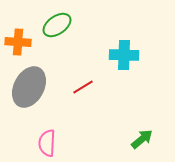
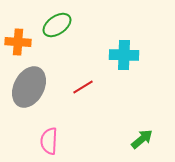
pink semicircle: moved 2 px right, 2 px up
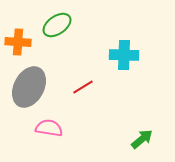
pink semicircle: moved 13 px up; rotated 96 degrees clockwise
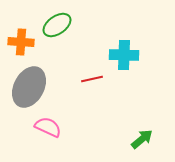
orange cross: moved 3 px right
red line: moved 9 px right, 8 px up; rotated 20 degrees clockwise
pink semicircle: moved 1 px left, 1 px up; rotated 16 degrees clockwise
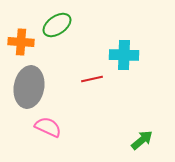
gray ellipse: rotated 18 degrees counterclockwise
green arrow: moved 1 px down
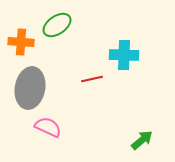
gray ellipse: moved 1 px right, 1 px down
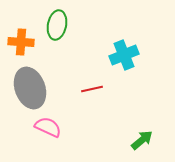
green ellipse: rotated 44 degrees counterclockwise
cyan cross: rotated 24 degrees counterclockwise
red line: moved 10 px down
gray ellipse: rotated 30 degrees counterclockwise
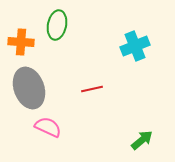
cyan cross: moved 11 px right, 9 px up
gray ellipse: moved 1 px left
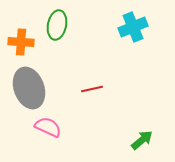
cyan cross: moved 2 px left, 19 px up
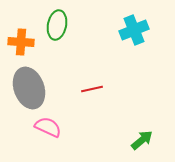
cyan cross: moved 1 px right, 3 px down
